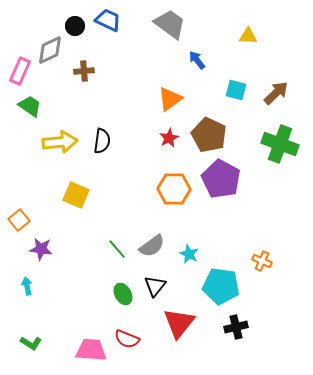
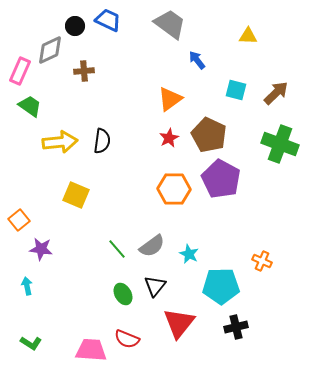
cyan pentagon: rotated 9 degrees counterclockwise
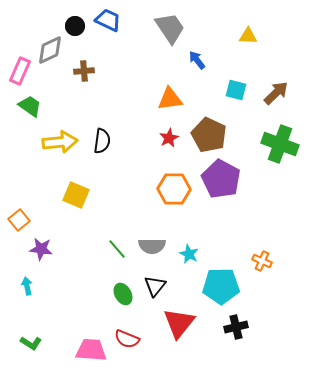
gray trapezoid: moved 4 px down; rotated 20 degrees clockwise
orange triangle: rotated 28 degrees clockwise
gray semicircle: rotated 36 degrees clockwise
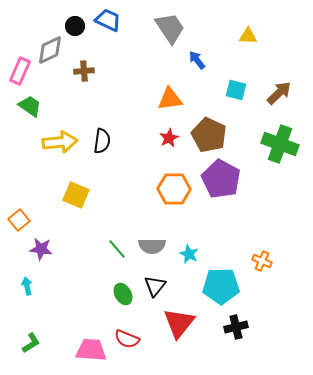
brown arrow: moved 3 px right
green L-shape: rotated 65 degrees counterclockwise
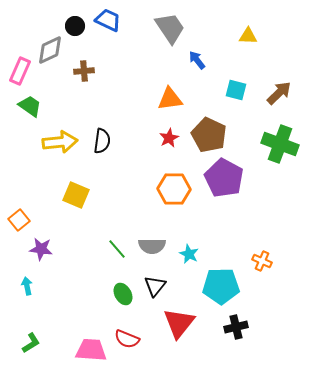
purple pentagon: moved 3 px right, 1 px up
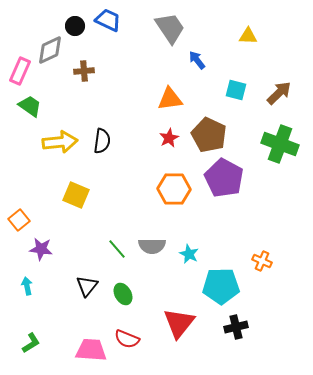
black triangle: moved 68 px left
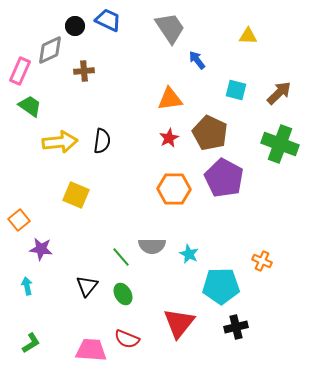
brown pentagon: moved 1 px right, 2 px up
green line: moved 4 px right, 8 px down
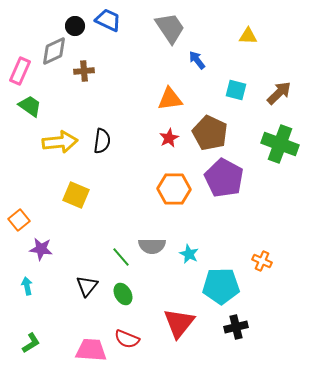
gray diamond: moved 4 px right, 1 px down
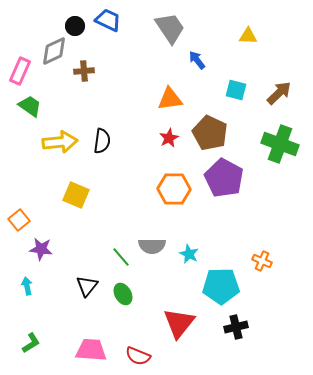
red semicircle: moved 11 px right, 17 px down
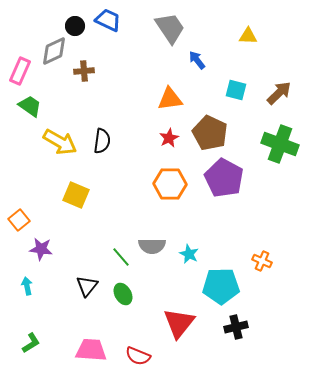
yellow arrow: rotated 36 degrees clockwise
orange hexagon: moved 4 px left, 5 px up
